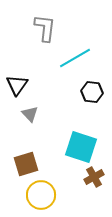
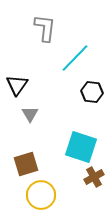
cyan line: rotated 16 degrees counterclockwise
gray triangle: rotated 12 degrees clockwise
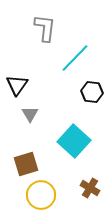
cyan square: moved 7 px left, 6 px up; rotated 24 degrees clockwise
brown cross: moved 4 px left, 11 px down; rotated 30 degrees counterclockwise
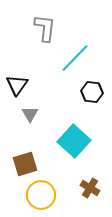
brown square: moved 1 px left
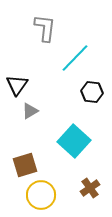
gray triangle: moved 3 px up; rotated 30 degrees clockwise
brown square: moved 1 px down
brown cross: rotated 24 degrees clockwise
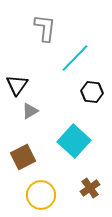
brown square: moved 2 px left, 8 px up; rotated 10 degrees counterclockwise
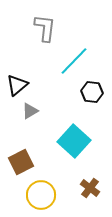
cyan line: moved 1 px left, 3 px down
black triangle: rotated 15 degrees clockwise
brown square: moved 2 px left, 5 px down
brown cross: rotated 18 degrees counterclockwise
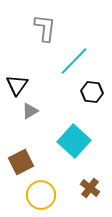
black triangle: rotated 15 degrees counterclockwise
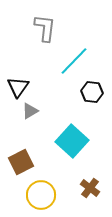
black triangle: moved 1 px right, 2 px down
cyan square: moved 2 px left
